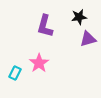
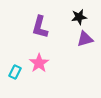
purple L-shape: moved 5 px left, 1 px down
purple triangle: moved 3 px left
cyan rectangle: moved 1 px up
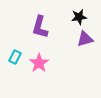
cyan rectangle: moved 15 px up
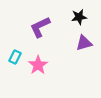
purple L-shape: rotated 50 degrees clockwise
purple triangle: moved 1 px left, 4 px down
pink star: moved 1 px left, 2 px down
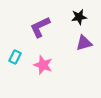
pink star: moved 5 px right; rotated 18 degrees counterclockwise
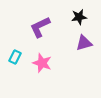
pink star: moved 1 px left, 2 px up
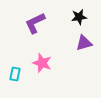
purple L-shape: moved 5 px left, 4 px up
cyan rectangle: moved 17 px down; rotated 16 degrees counterclockwise
